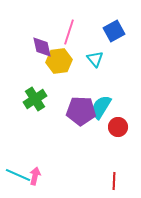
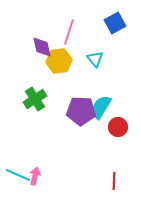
blue square: moved 1 px right, 8 px up
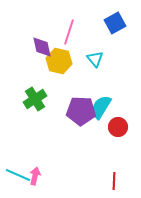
yellow hexagon: rotated 20 degrees clockwise
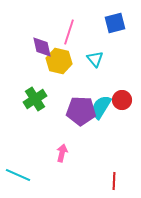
blue square: rotated 15 degrees clockwise
red circle: moved 4 px right, 27 px up
pink arrow: moved 27 px right, 23 px up
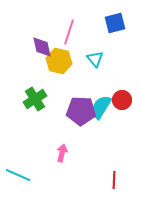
red line: moved 1 px up
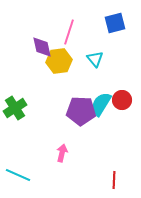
yellow hexagon: rotated 20 degrees counterclockwise
green cross: moved 20 px left, 9 px down
cyan semicircle: moved 3 px up
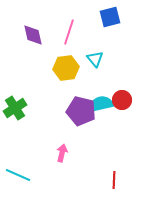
blue square: moved 5 px left, 6 px up
purple diamond: moved 9 px left, 12 px up
yellow hexagon: moved 7 px right, 7 px down
cyan semicircle: rotated 45 degrees clockwise
purple pentagon: rotated 12 degrees clockwise
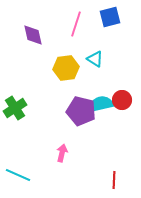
pink line: moved 7 px right, 8 px up
cyan triangle: rotated 18 degrees counterclockwise
